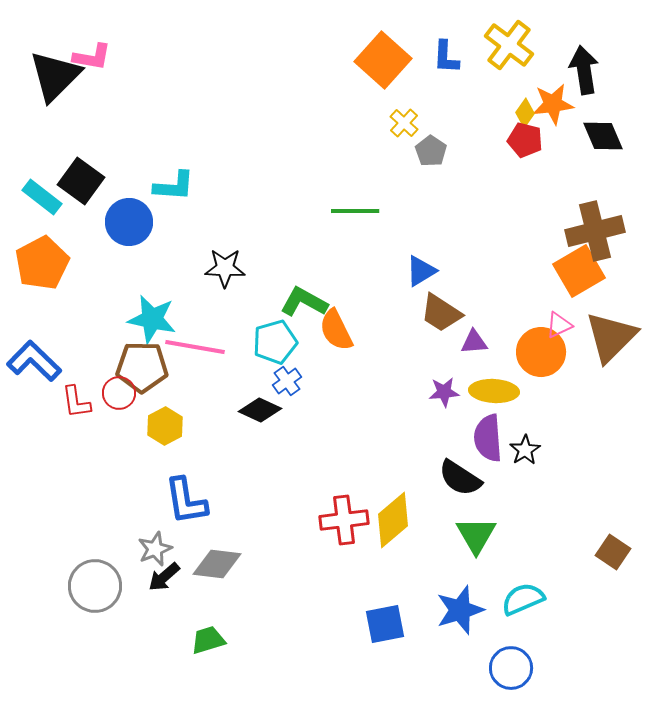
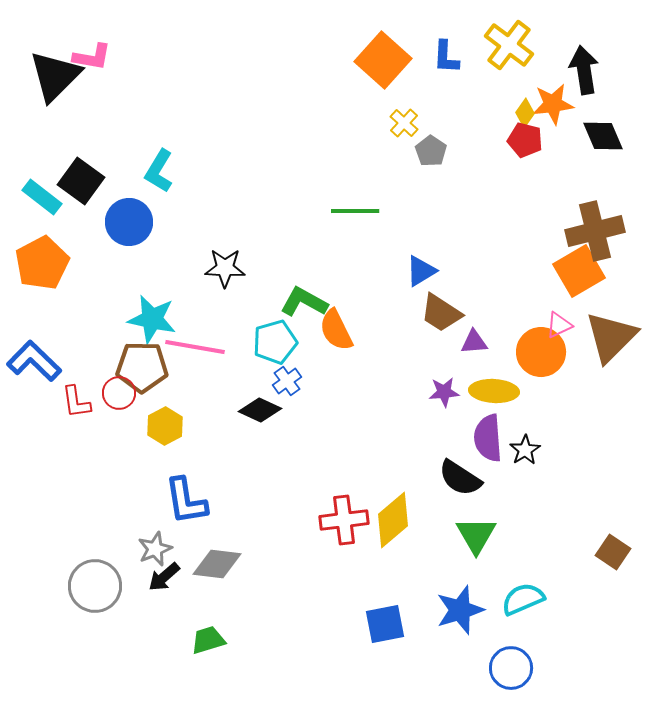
cyan L-shape at (174, 186): moved 15 px left, 15 px up; rotated 117 degrees clockwise
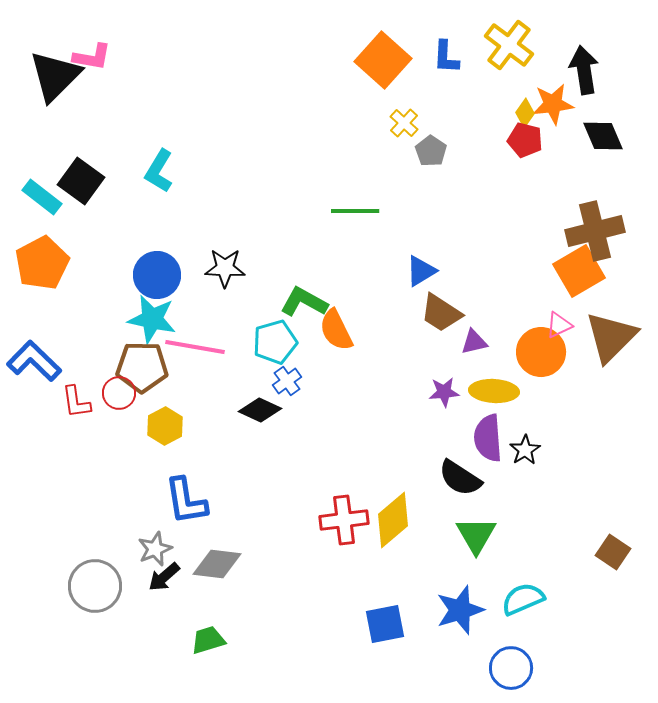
blue circle at (129, 222): moved 28 px right, 53 px down
purple triangle at (474, 342): rotated 8 degrees counterclockwise
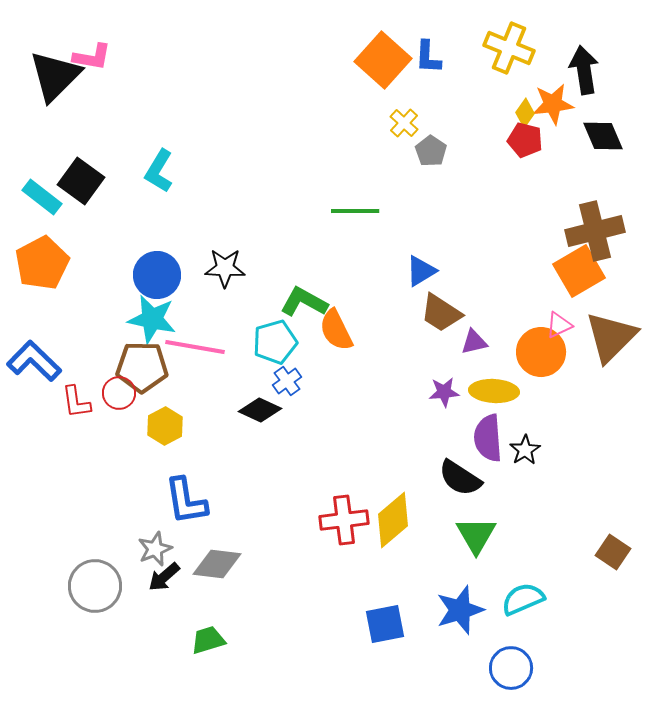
yellow cross at (509, 45): moved 3 px down; rotated 15 degrees counterclockwise
blue L-shape at (446, 57): moved 18 px left
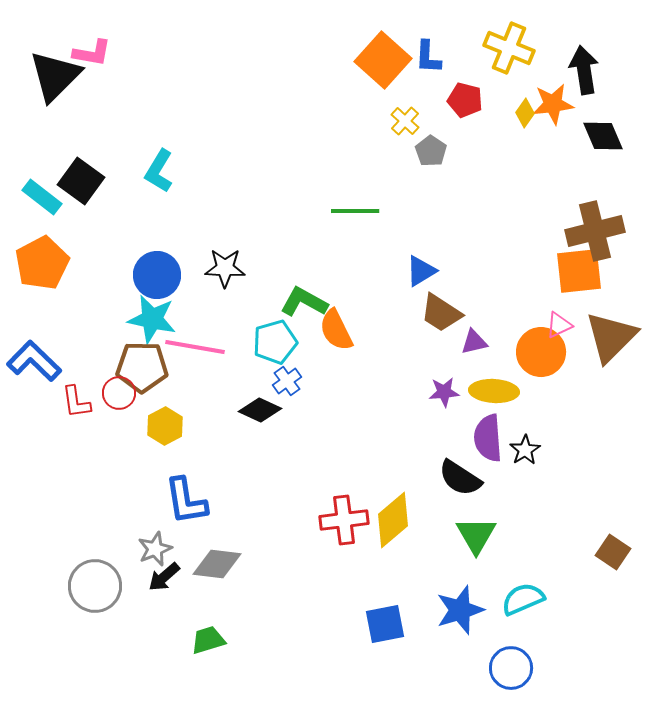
pink L-shape at (92, 57): moved 4 px up
yellow cross at (404, 123): moved 1 px right, 2 px up
red pentagon at (525, 140): moved 60 px left, 40 px up
orange square at (579, 271): rotated 24 degrees clockwise
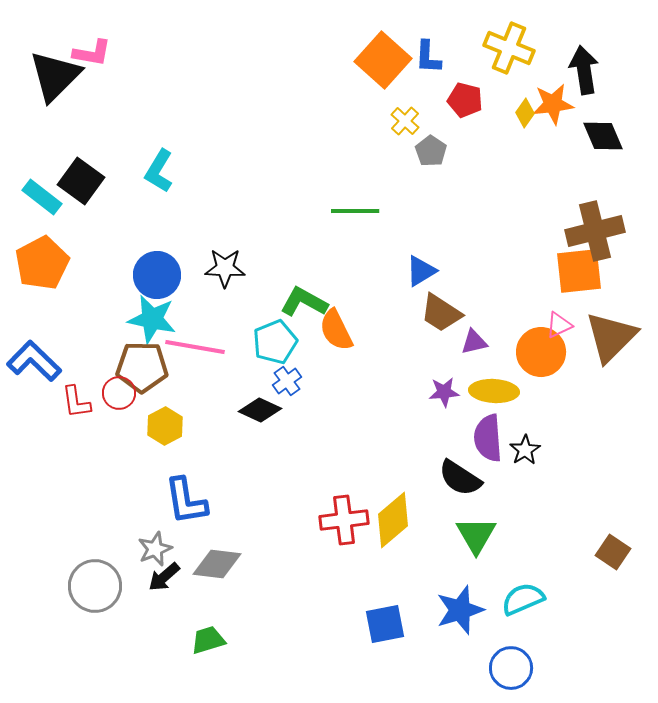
cyan pentagon at (275, 342): rotated 6 degrees counterclockwise
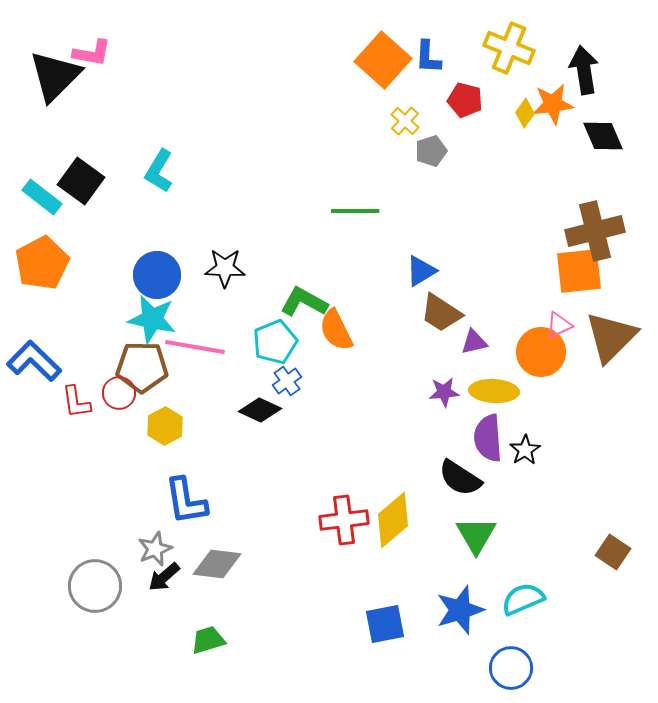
gray pentagon at (431, 151): rotated 20 degrees clockwise
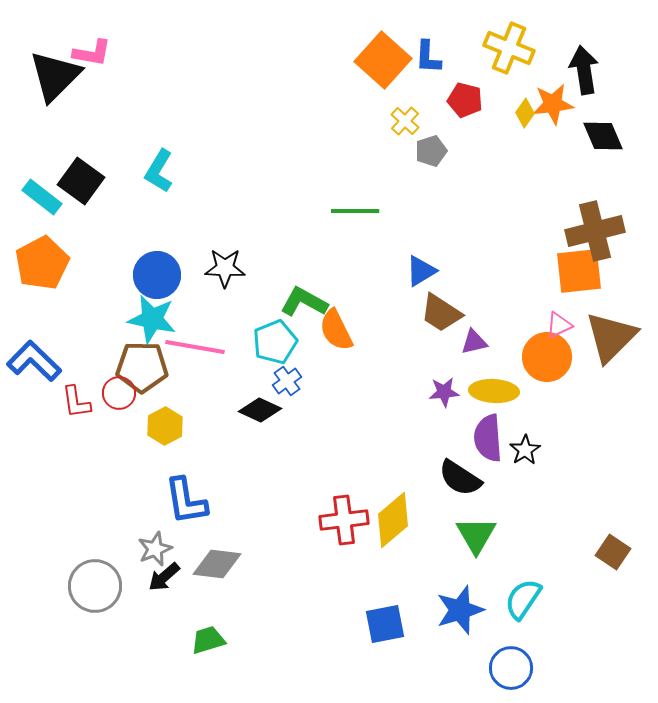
orange circle at (541, 352): moved 6 px right, 5 px down
cyan semicircle at (523, 599): rotated 33 degrees counterclockwise
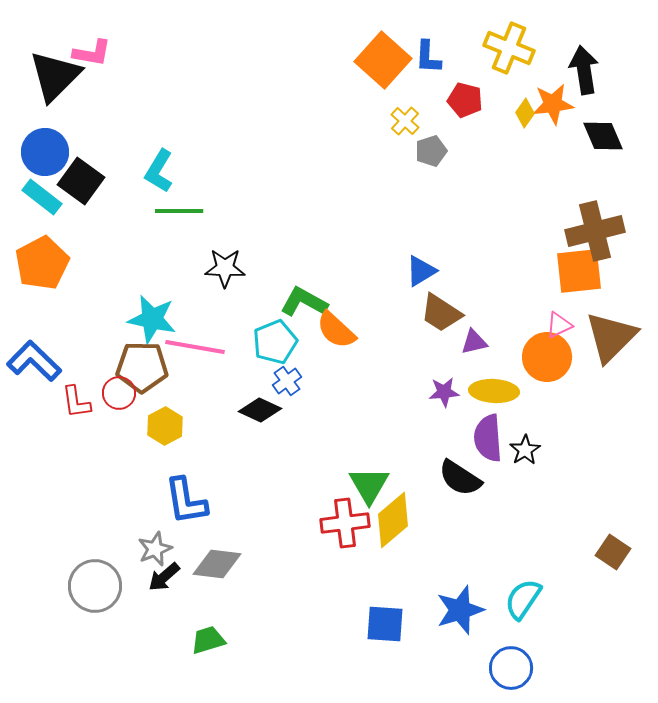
green line at (355, 211): moved 176 px left
blue circle at (157, 275): moved 112 px left, 123 px up
orange semicircle at (336, 330): rotated 21 degrees counterclockwise
red cross at (344, 520): moved 1 px right, 3 px down
green triangle at (476, 535): moved 107 px left, 50 px up
blue square at (385, 624): rotated 15 degrees clockwise
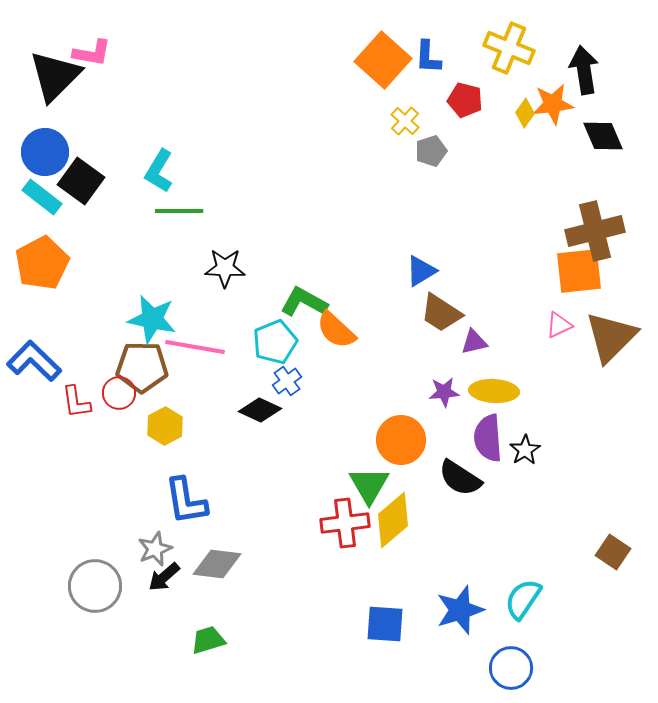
orange circle at (547, 357): moved 146 px left, 83 px down
